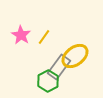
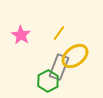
yellow line: moved 15 px right, 4 px up
gray rectangle: rotated 15 degrees counterclockwise
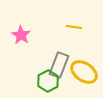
yellow line: moved 15 px right, 6 px up; rotated 63 degrees clockwise
yellow ellipse: moved 9 px right, 16 px down; rotated 72 degrees clockwise
gray rectangle: moved 2 px up
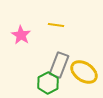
yellow line: moved 18 px left, 2 px up
green hexagon: moved 2 px down
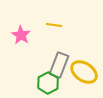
yellow line: moved 2 px left
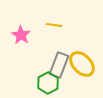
yellow ellipse: moved 2 px left, 8 px up; rotated 12 degrees clockwise
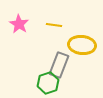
pink star: moved 2 px left, 11 px up
yellow ellipse: moved 19 px up; rotated 40 degrees counterclockwise
green hexagon: rotated 10 degrees clockwise
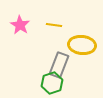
pink star: moved 1 px right, 1 px down
green hexagon: moved 4 px right
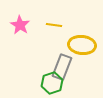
gray rectangle: moved 3 px right, 2 px down
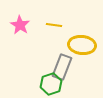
green hexagon: moved 1 px left, 1 px down
